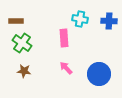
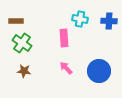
blue circle: moved 3 px up
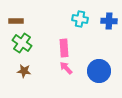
pink rectangle: moved 10 px down
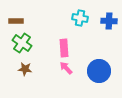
cyan cross: moved 1 px up
brown star: moved 1 px right, 2 px up
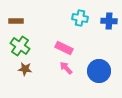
green cross: moved 2 px left, 3 px down
pink rectangle: rotated 60 degrees counterclockwise
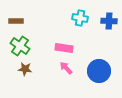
pink rectangle: rotated 18 degrees counterclockwise
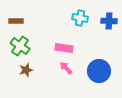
brown star: moved 1 px right, 1 px down; rotated 24 degrees counterclockwise
